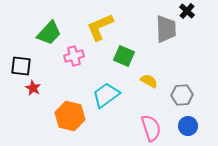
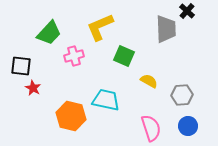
cyan trapezoid: moved 5 px down; rotated 48 degrees clockwise
orange hexagon: moved 1 px right
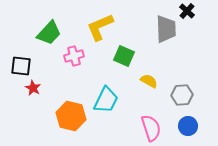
cyan trapezoid: rotated 104 degrees clockwise
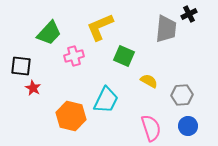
black cross: moved 2 px right, 3 px down; rotated 21 degrees clockwise
gray trapezoid: rotated 8 degrees clockwise
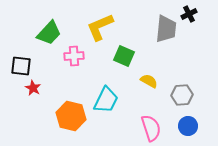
pink cross: rotated 12 degrees clockwise
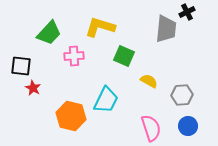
black cross: moved 2 px left, 2 px up
yellow L-shape: rotated 40 degrees clockwise
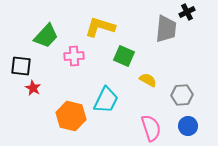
green trapezoid: moved 3 px left, 3 px down
yellow semicircle: moved 1 px left, 1 px up
